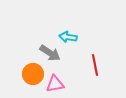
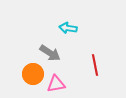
cyan arrow: moved 9 px up
pink triangle: moved 1 px right
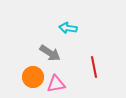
red line: moved 1 px left, 2 px down
orange circle: moved 3 px down
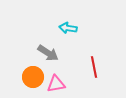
gray arrow: moved 2 px left
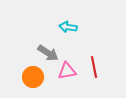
cyan arrow: moved 1 px up
pink triangle: moved 11 px right, 13 px up
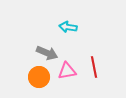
gray arrow: moved 1 px left; rotated 10 degrees counterclockwise
orange circle: moved 6 px right
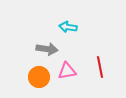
gray arrow: moved 4 px up; rotated 15 degrees counterclockwise
red line: moved 6 px right
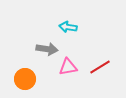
red line: rotated 70 degrees clockwise
pink triangle: moved 1 px right, 4 px up
orange circle: moved 14 px left, 2 px down
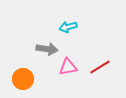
cyan arrow: rotated 24 degrees counterclockwise
orange circle: moved 2 px left
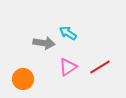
cyan arrow: moved 6 px down; rotated 48 degrees clockwise
gray arrow: moved 3 px left, 6 px up
pink triangle: rotated 24 degrees counterclockwise
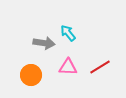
cyan arrow: rotated 18 degrees clockwise
pink triangle: rotated 36 degrees clockwise
orange circle: moved 8 px right, 4 px up
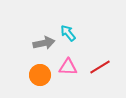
gray arrow: rotated 20 degrees counterclockwise
orange circle: moved 9 px right
